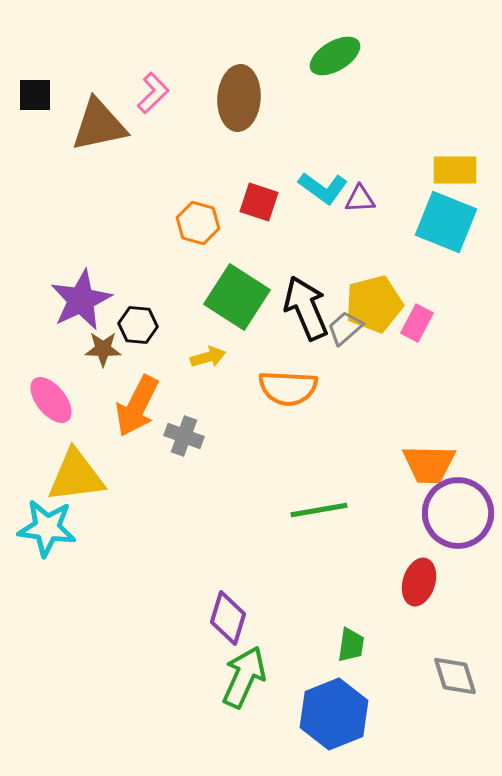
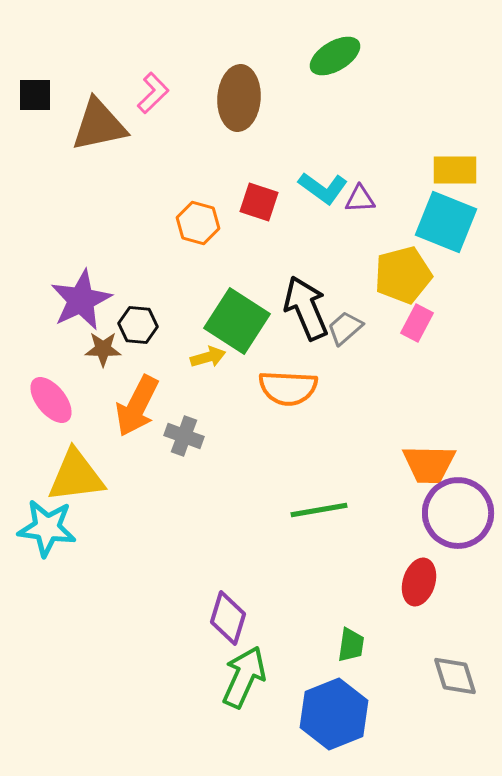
green square: moved 24 px down
yellow pentagon: moved 29 px right, 29 px up
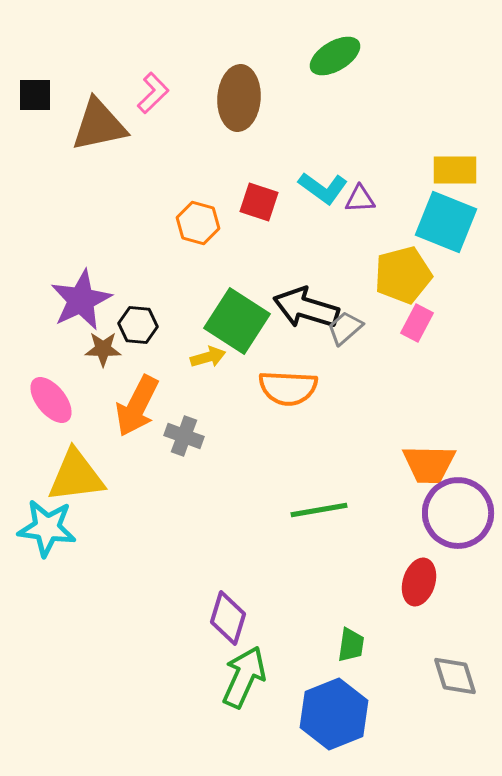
black arrow: rotated 50 degrees counterclockwise
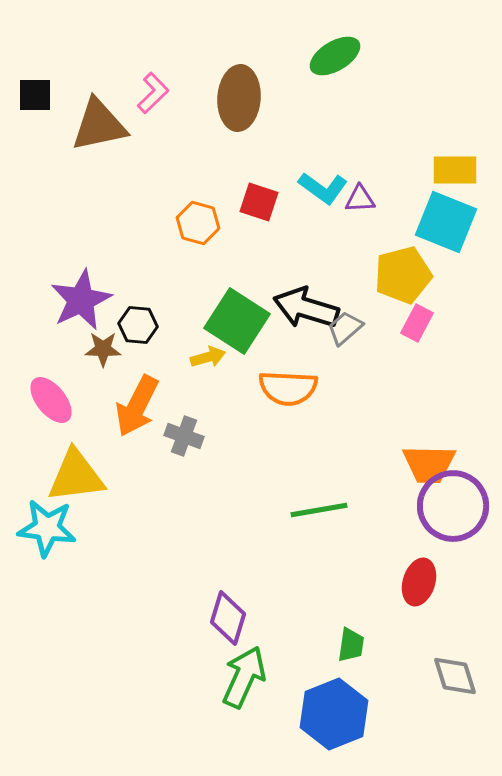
purple circle: moved 5 px left, 7 px up
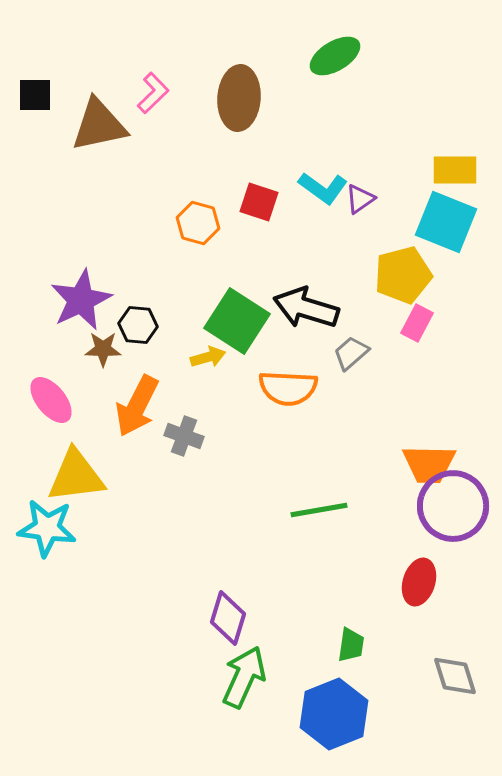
purple triangle: rotated 32 degrees counterclockwise
gray trapezoid: moved 6 px right, 25 px down
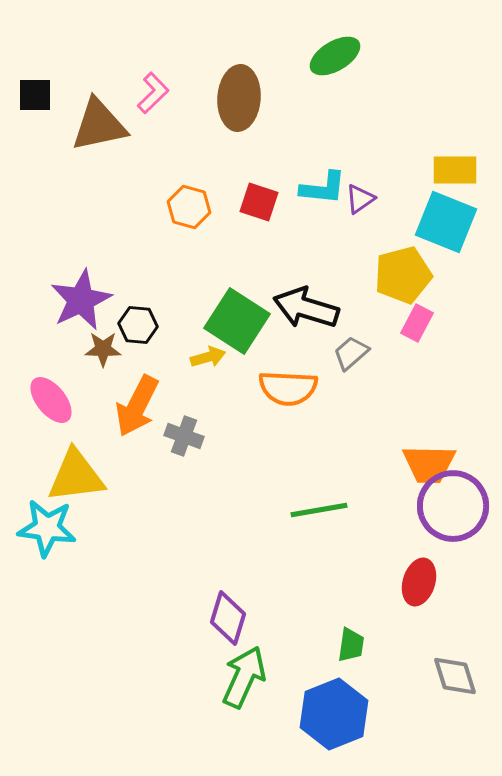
cyan L-shape: rotated 30 degrees counterclockwise
orange hexagon: moved 9 px left, 16 px up
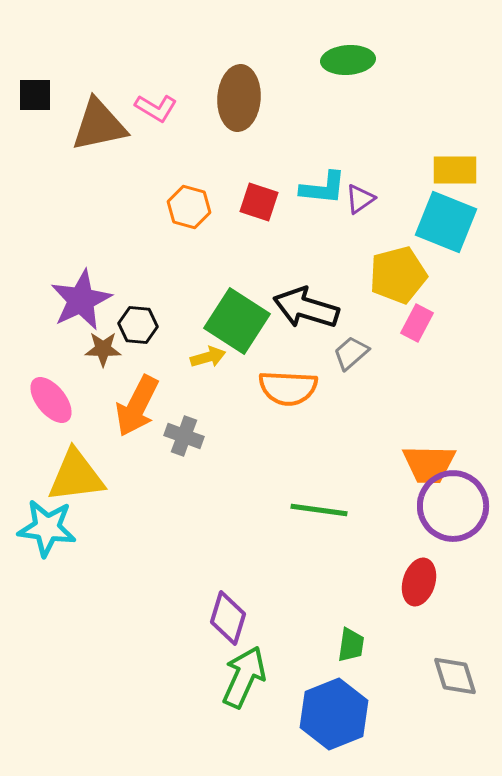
green ellipse: moved 13 px right, 4 px down; rotated 27 degrees clockwise
pink L-shape: moved 3 px right, 15 px down; rotated 75 degrees clockwise
yellow pentagon: moved 5 px left
green line: rotated 18 degrees clockwise
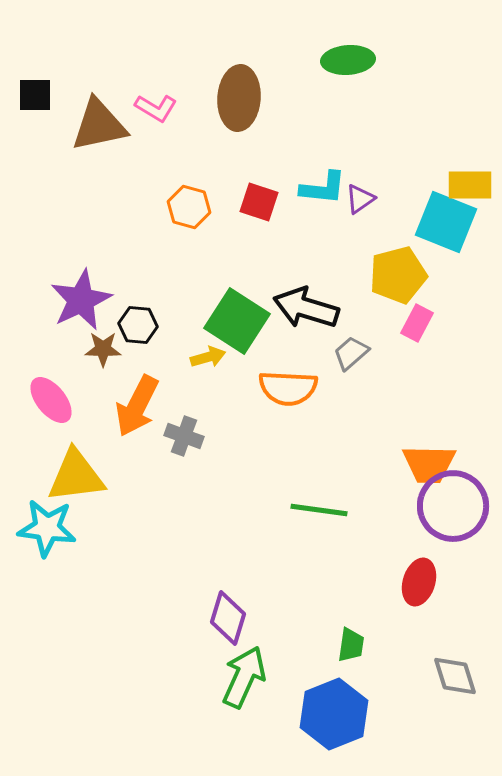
yellow rectangle: moved 15 px right, 15 px down
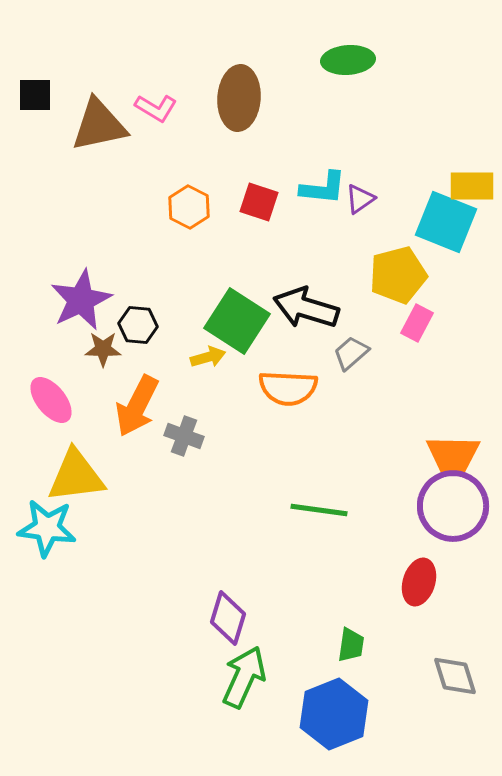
yellow rectangle: moved 2 px right, 1 px down
orange hexagon: rotated 12 degrees clockwise
orange trapezoid: moved 24 px right, 9 px up
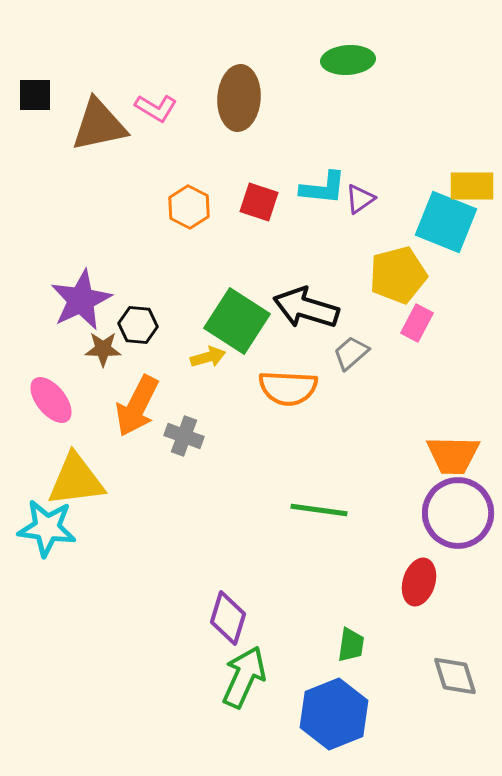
yellow triangle: moved 4 px down
purple circle: moved 5 px right, 7 px down
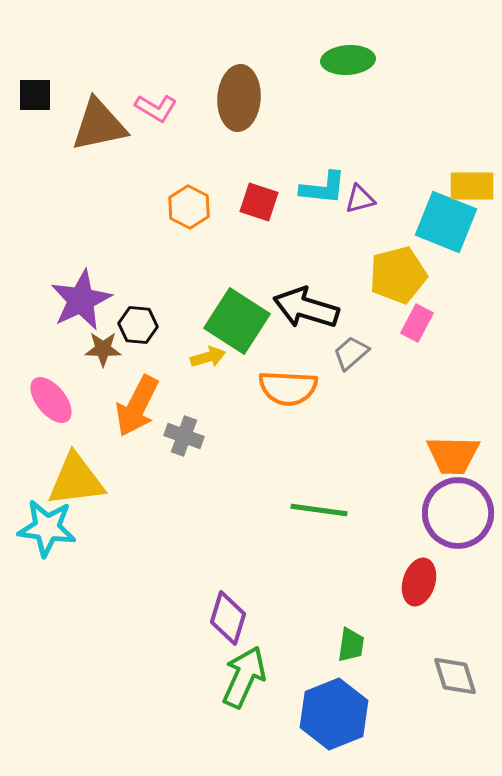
purple triangle: rotated 20 degrees clockwise
